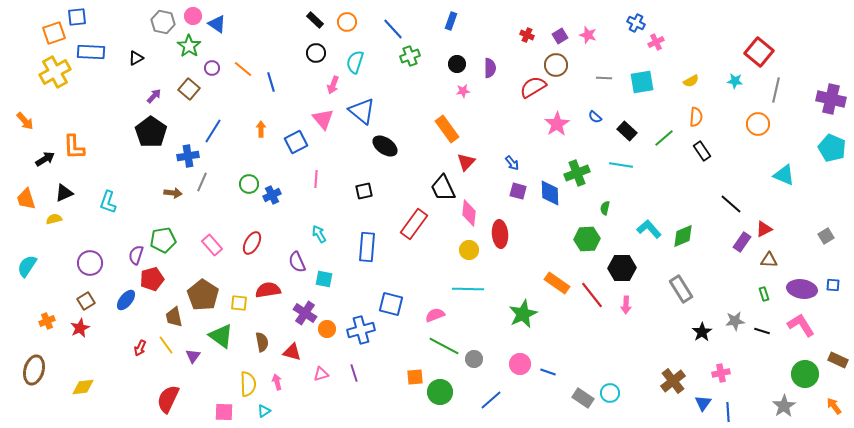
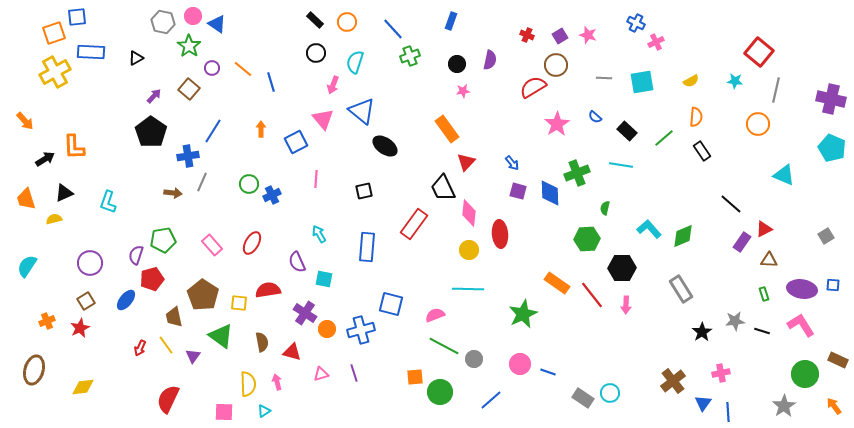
purple semicircle at (490, 68): moved 8 px up; rotated 12 degrees clockwise
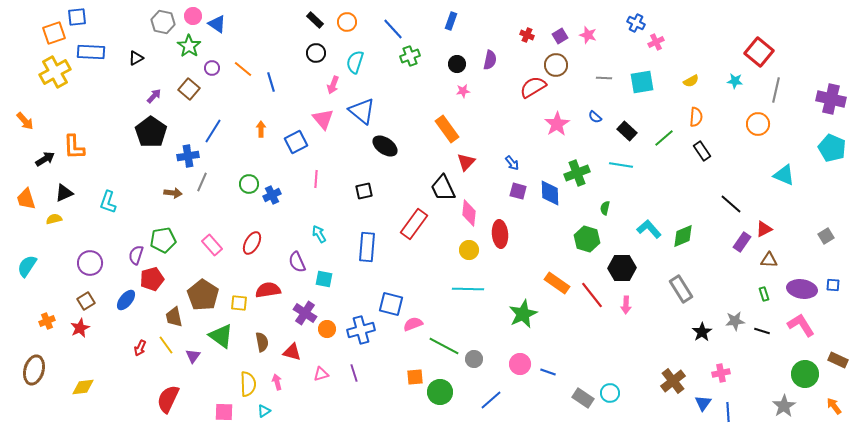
green hexagon at (587, 239): rotated 20 degrees clockwise
pink semicircle at (435, 315): moved 22 px left, 9 px down
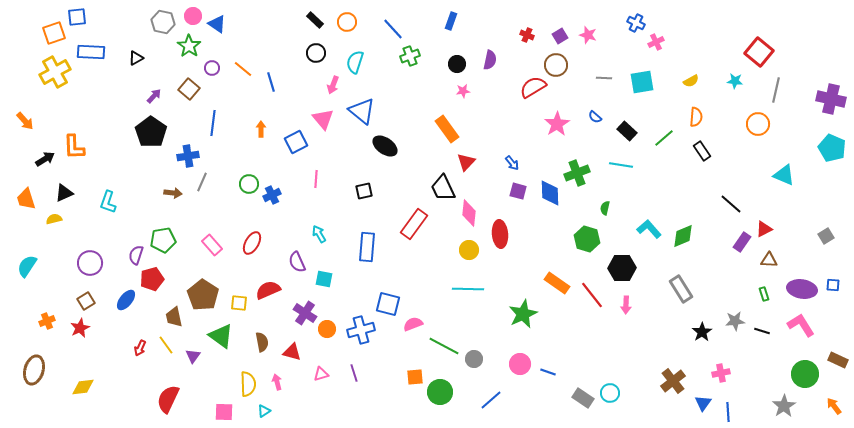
blue line at (213, 131): moved 8 px up; rotated 25 degrees counterclockwise
red semicircle at (268, 290): rotated 15 degrees counterclockwise
blue square at (391, 304): moved 3 px left
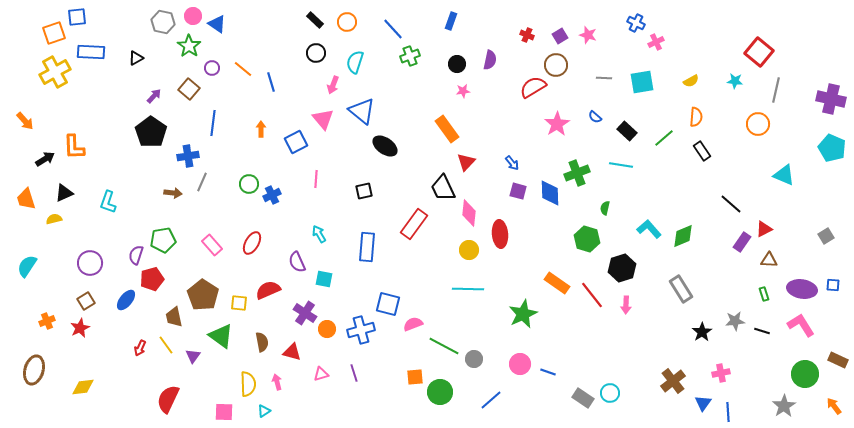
black hexagon at (622, 268): rotated 16 degrees counterclockwise
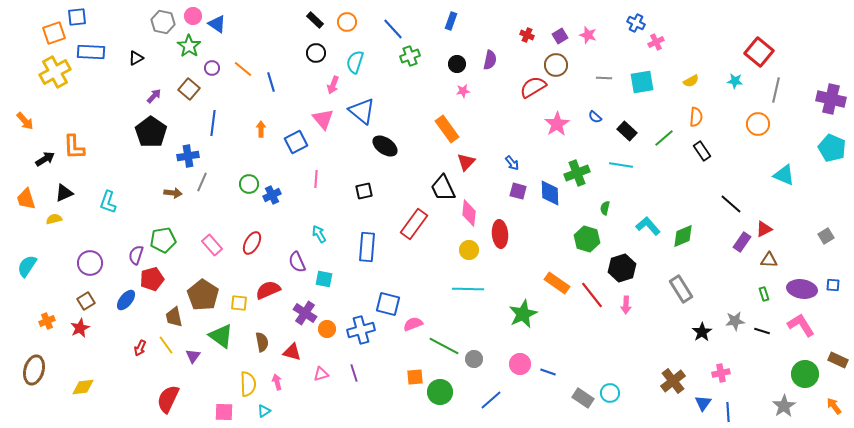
cyan L-shape at (649, 229): moved 1 px left, 3 px up
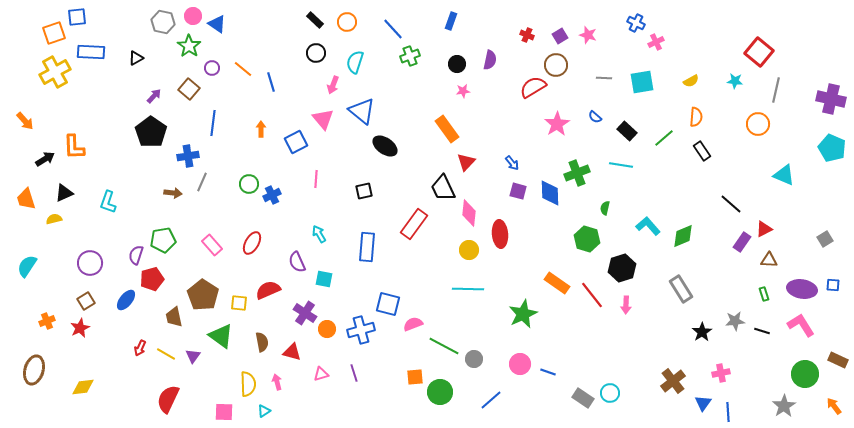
gray square at (826, 236): moved 1 px left, 3 px down
yellow line at (166, 345): moved 9 px down; rotated 24 degrees counterclockwise
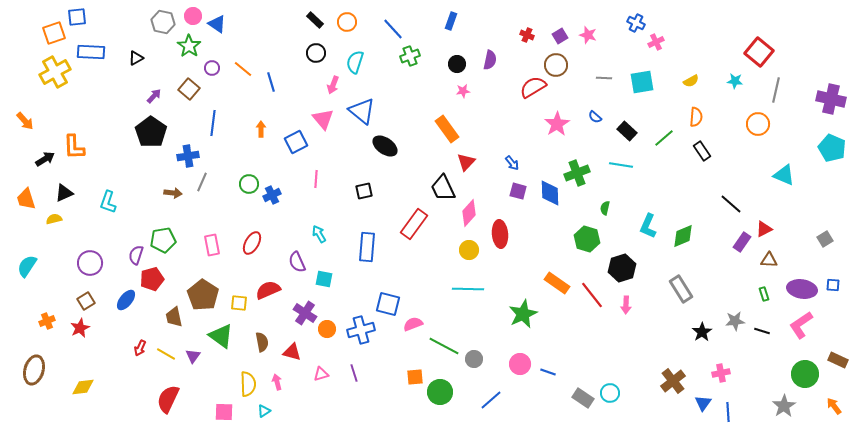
pink diamond at (469, 213): rotated 36 degrees clockwise
cyan L-shape at (648, 226): rotated 115 degrees counterclockwise
pink rectangle at (212, 245): rotated 30 degrees clockwise
pink L-shape at (801, 325): rotated 92 degrees counterclockwise
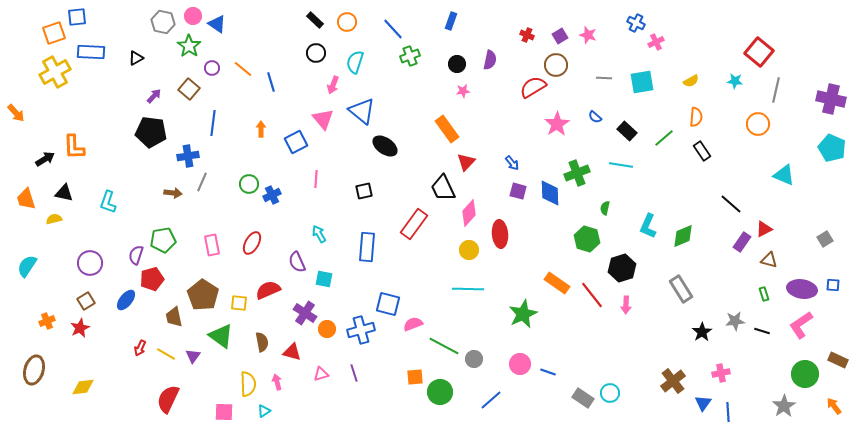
orange arrow at (25, 121): moved 9 px left, 8 px up
black pentagon at (151, 132): rotated 28 degrees counterclockwise
black triangle at (64, 193): rotated 36 degrees clockwise
brown triangle at (769, 260): rotated 12 degrees clockwise
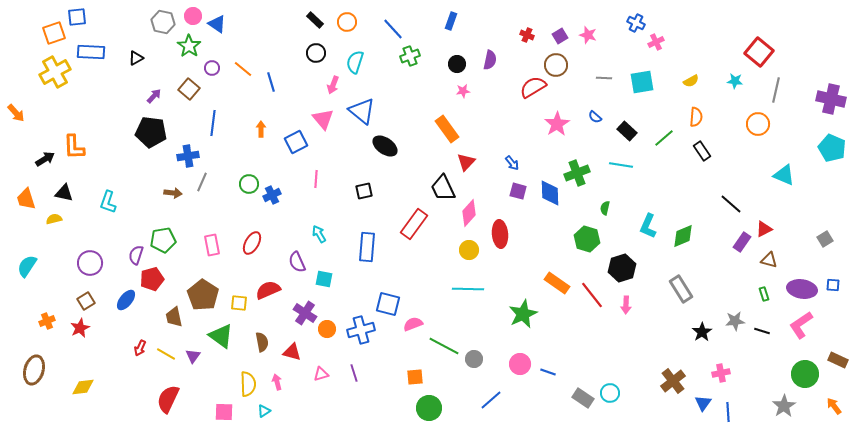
green circle at (440, 392): moved 11 px left, 16 px down
